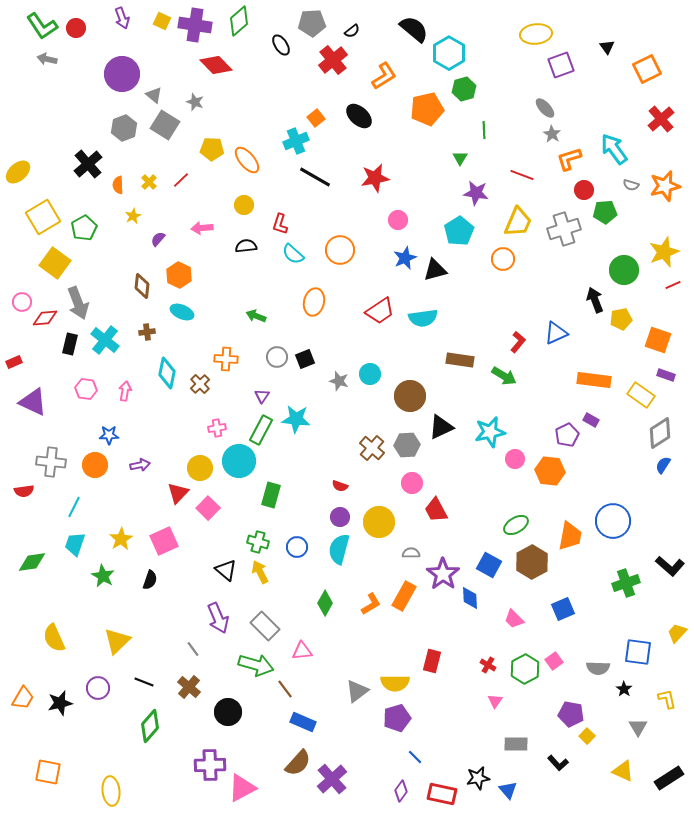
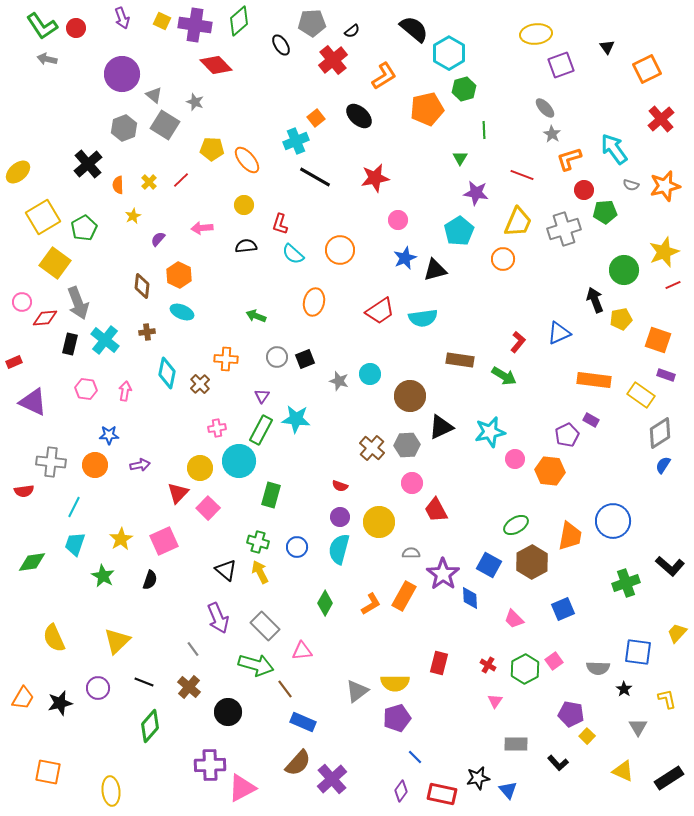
blue triangle at (556, 333): moved 3 px right
red rectangle at (432, 661): moved 7 px right, 2 px down
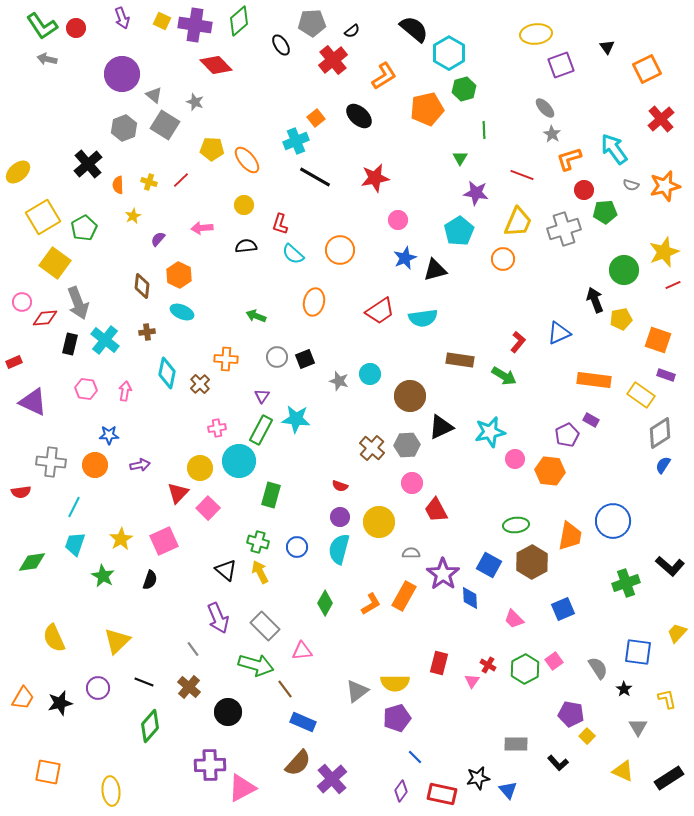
yellow cross at (149, 182): rotated 28 degrees counterclockwise
red semicircle at (24, 491): moved 3 px left, 1 px down
green ellipse at (516, 525): rotated 25 degrees clockwise
gray semicircle at (598, 668): rotated 125 degrees counterclockwise
pink triangle at (495, 701): moved 23 px left, 20 px up
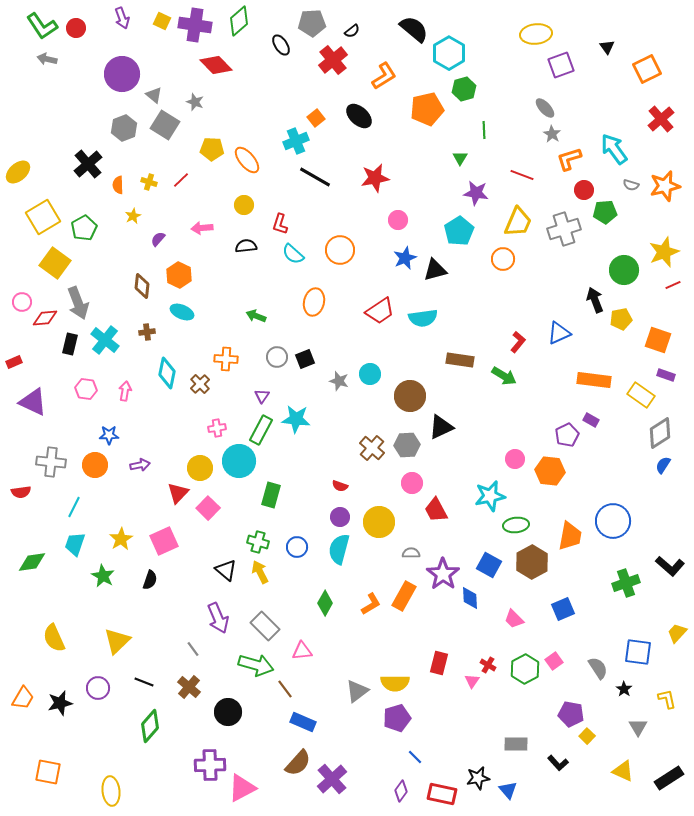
cyan star at (490, 432): moved 64 px down
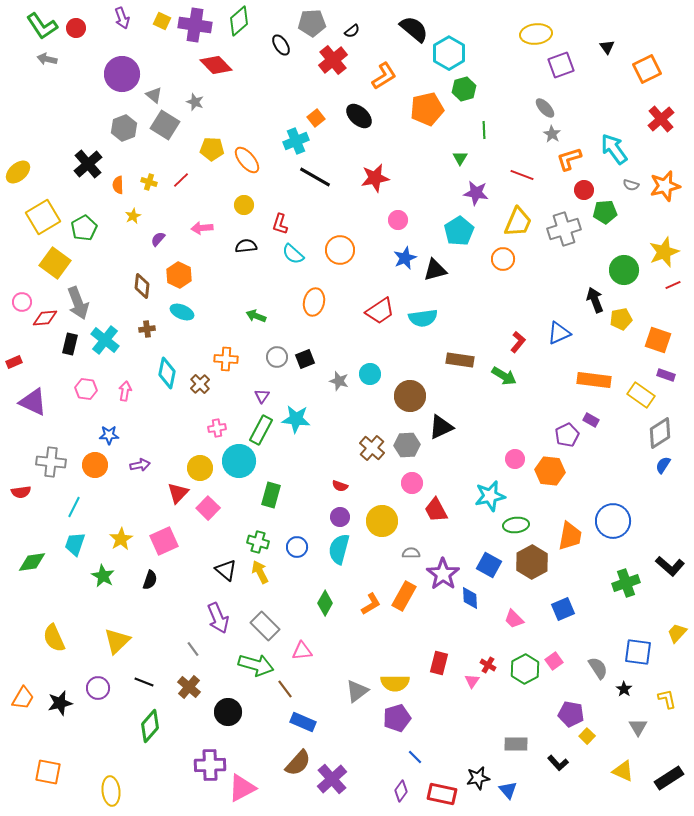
brown cross at (147, 332): moved 3 px up
yellow circle at (379, 522): moved 3 px right, 1 px up
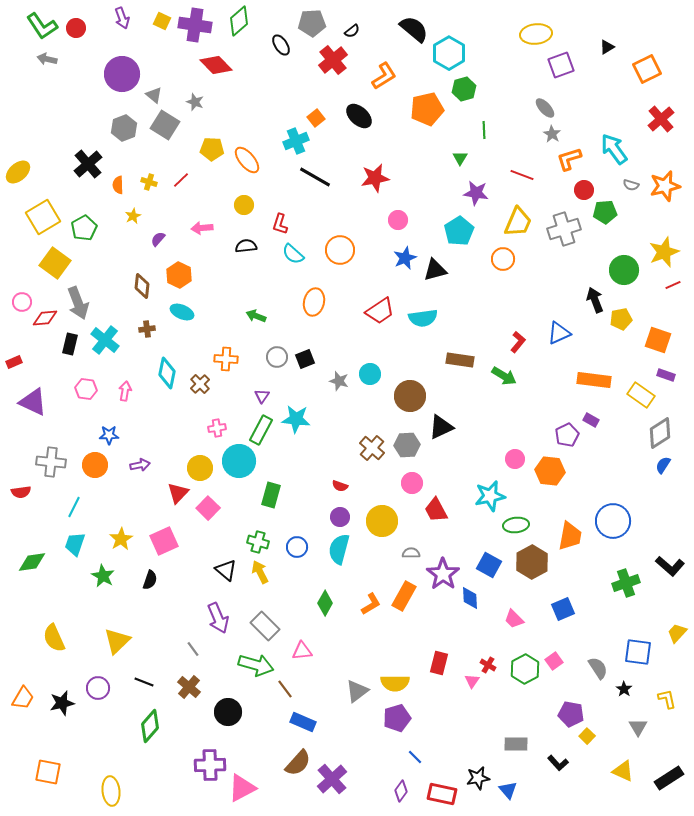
black triangle at (607, 47): rotated 35 degrees clockwise
black star at (60, 703): moved 2 px right
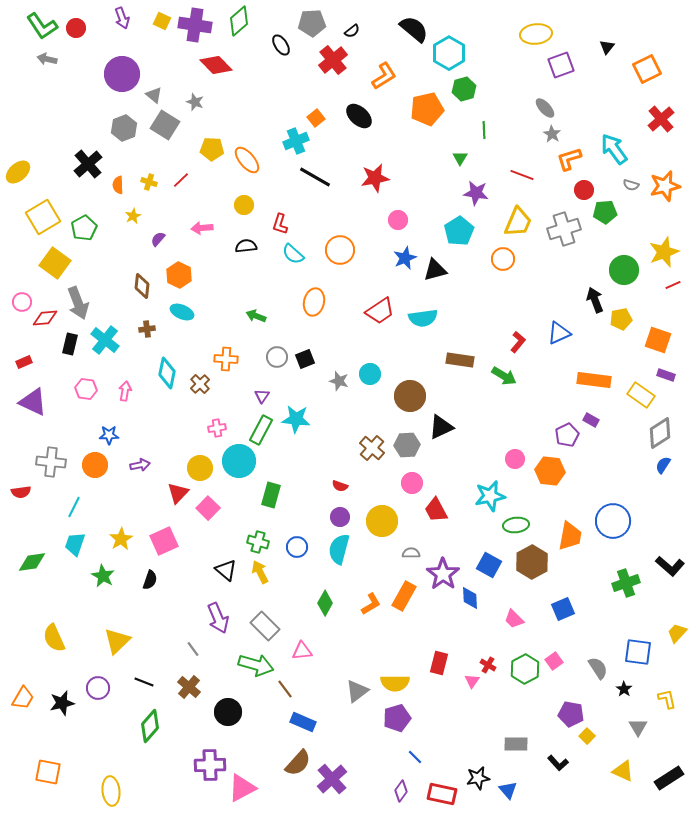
black triangle at (607, 47): rotated 21 degrees counterclockwise
red rectangle at (14, 362): moved 10 px right
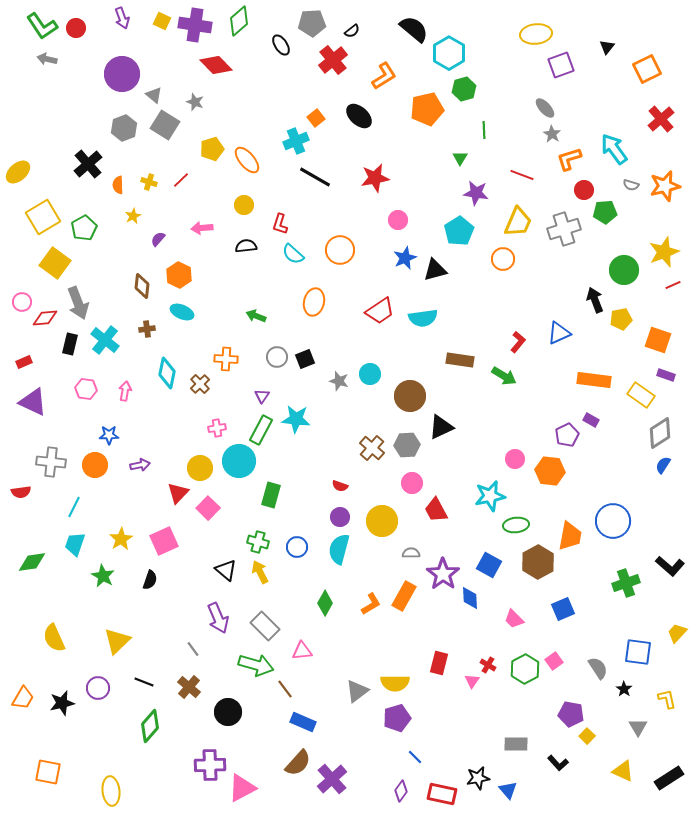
yellow pentagon at (212, 149): rotated 20 degrees counterclockwise
brown hexagon at (532, 562): moved 6 px right
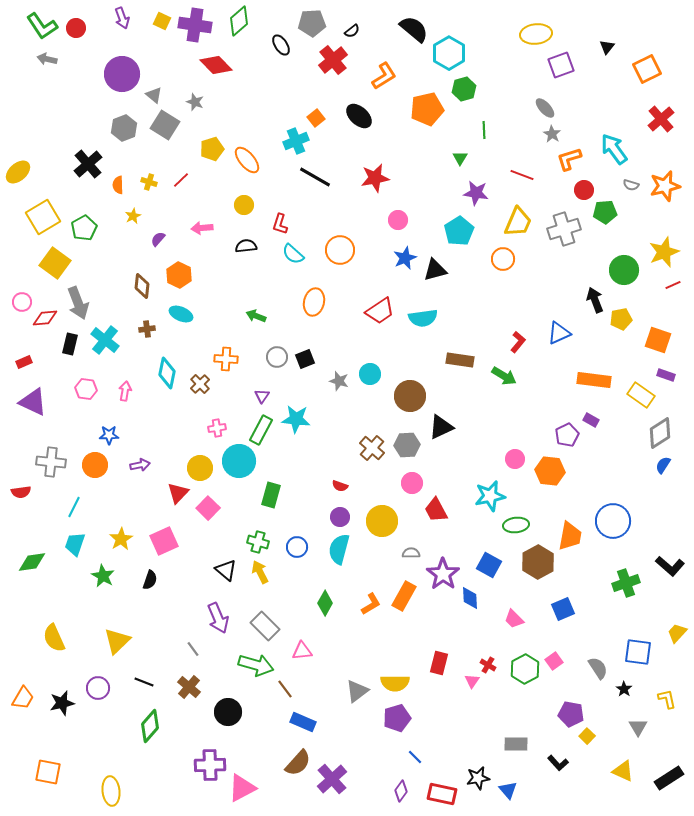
cyan ellipse at (182, 312): moved 1 px left, 2 px down
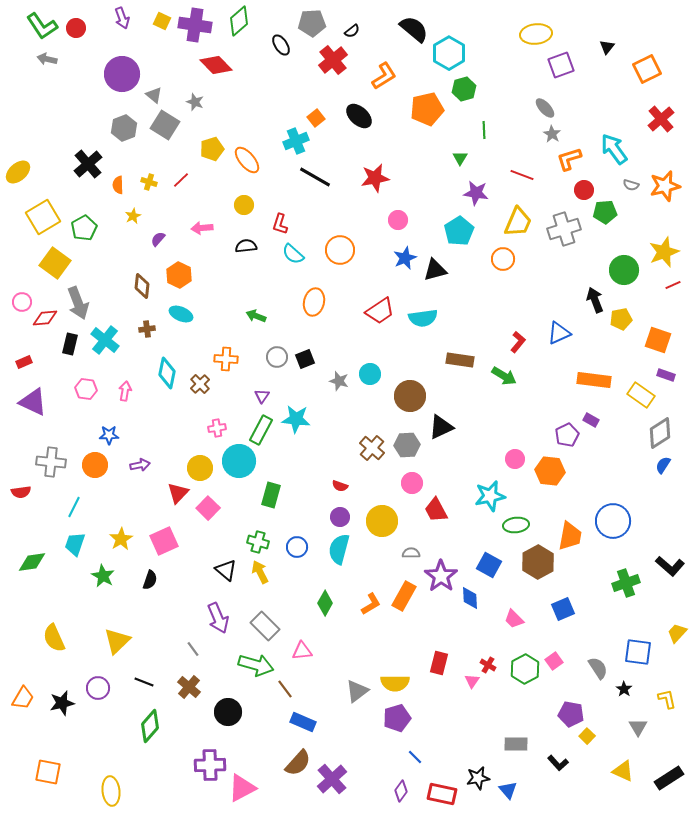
purple star at (443, 574): moved 2 px left, 2 px down
